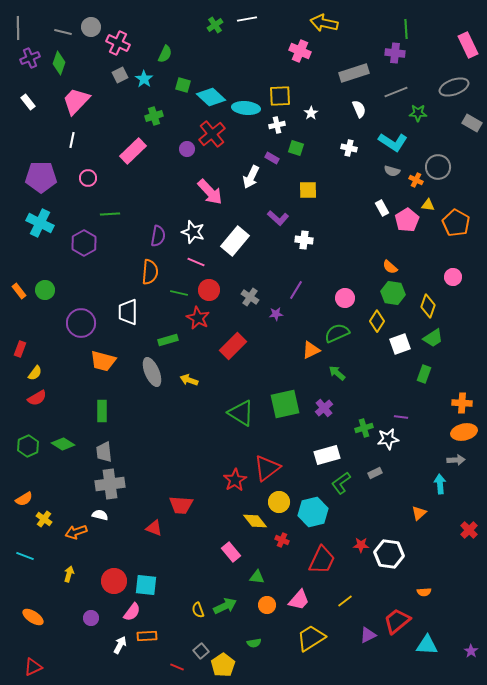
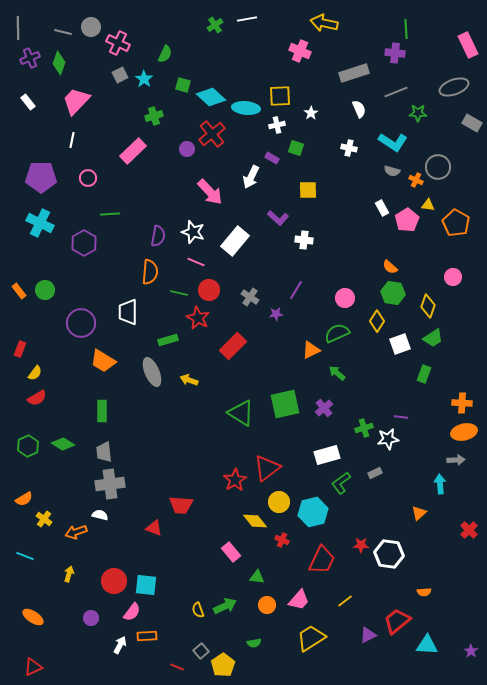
orange trapezoid at (103, 361): rotated 16 degrees clockwise
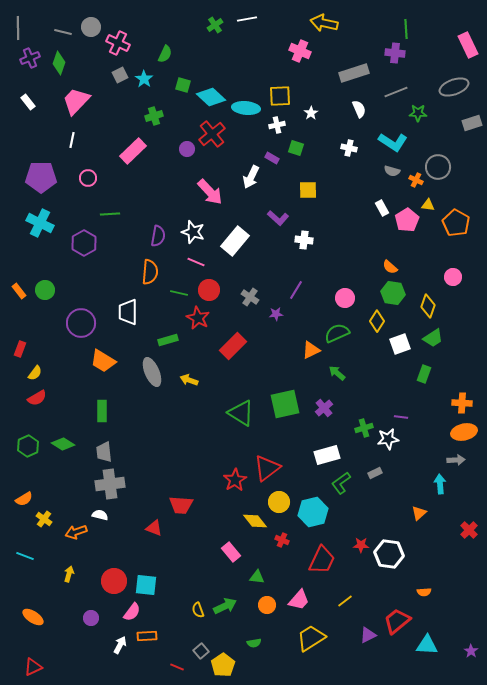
gray rectangle at (472, 123): rotated 48 degrees counterclockwise
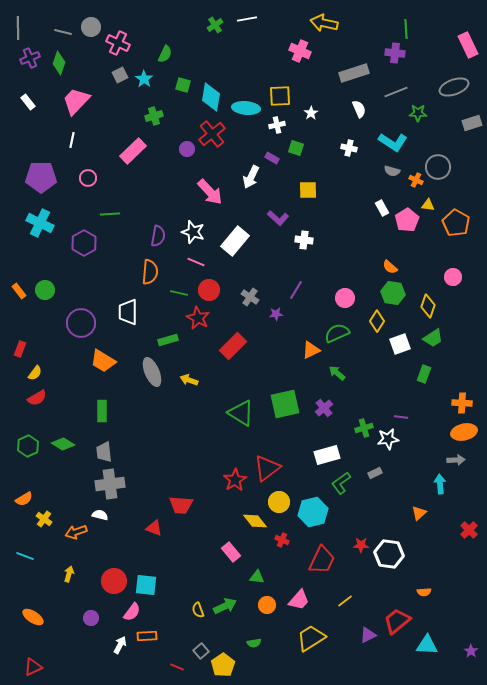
cyan diamond at (211, 97): rotated 56 degrees clockwise
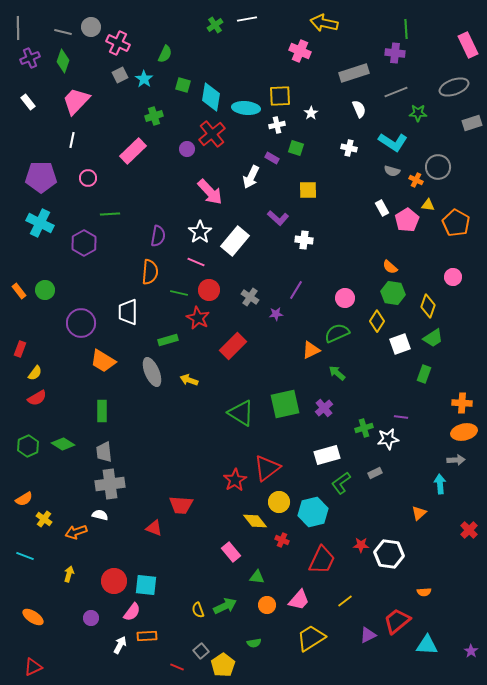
green diamond at (59, 63): moved 4 px right, 2 px up
white star at (193, 232): moved 7 px right; rotated 20 degrees clockwise
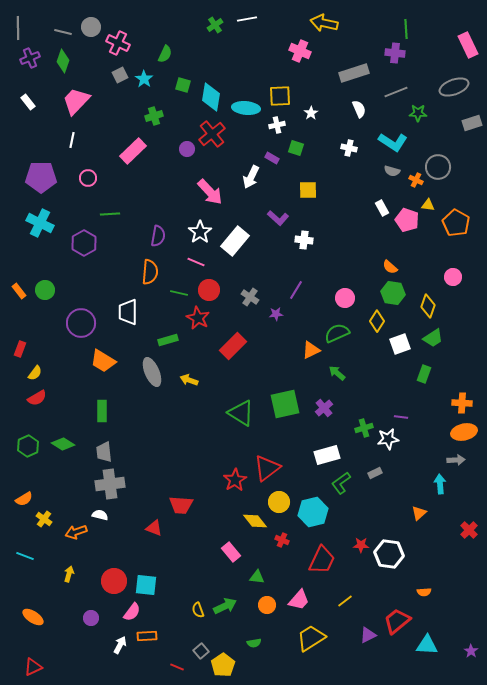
pink pentagon at (407, 220): rotated 20 degrees counterclockwise
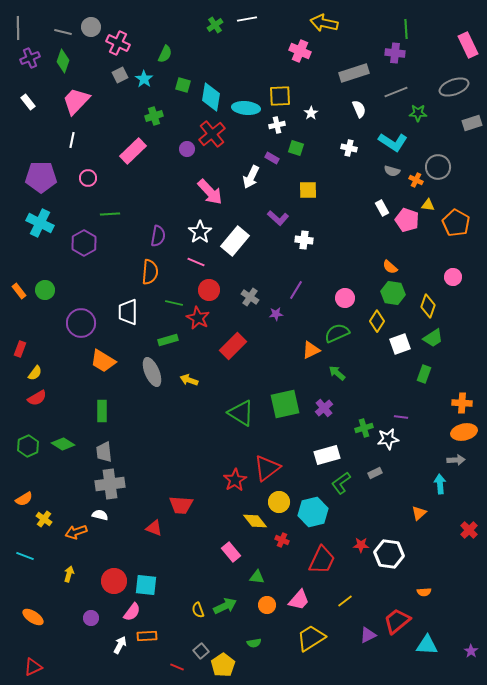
green line at (179, 293): moved 5 px left, 10 px down
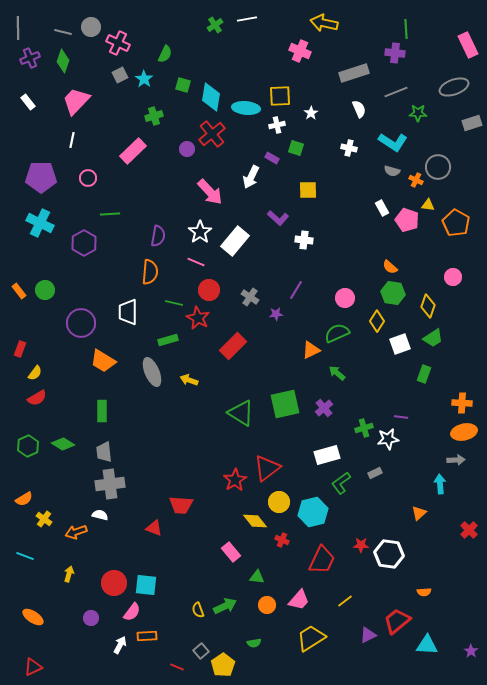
red circle at (114, 581): moved 2 px down
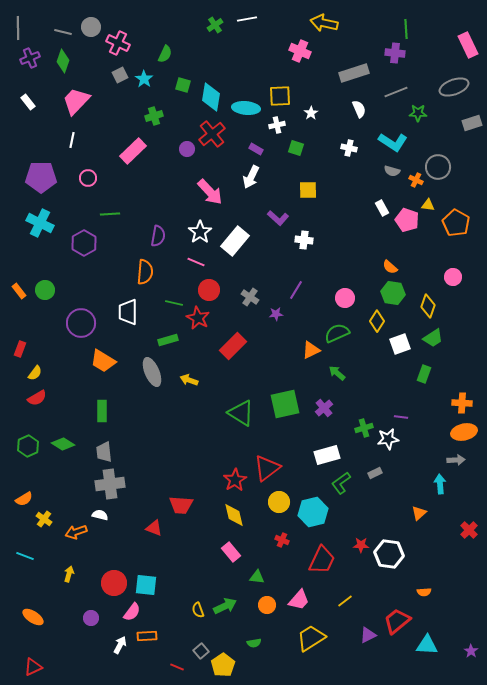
purple rectangle at (272, 158): moved 16 px left, 9 px up
orange semicircle at (150, 272): moved 5 px left
yellow diamond at (255, 521): moved 21 px left, 6 px up; rotated 25 degrees clockwise
